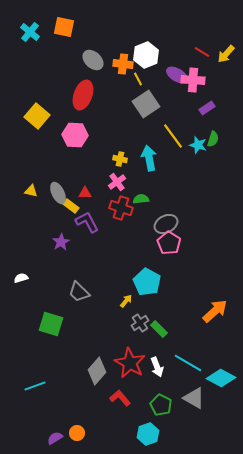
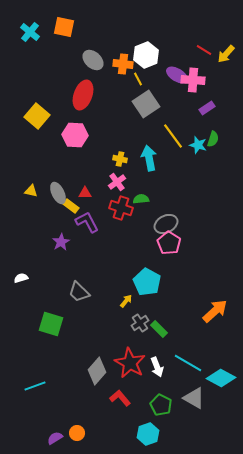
red line at (202, 52): moved 2 px right, 2 px up
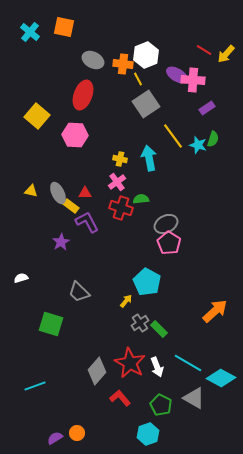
gray ellipse at (93, 60): rotated 15 degrees counterclockwise
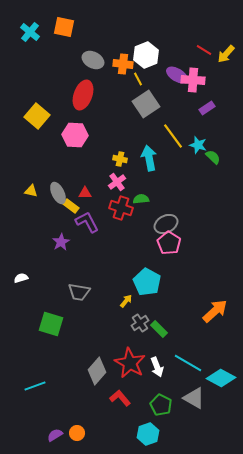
green semicircle at (213, 139): moved 18 px down; rotated 63 degrees counterclockwise
gray trapezoid at (79, 292): rotated 35 degrees counterclockwise
purple semicircle at (55, 438): moved 3 px up
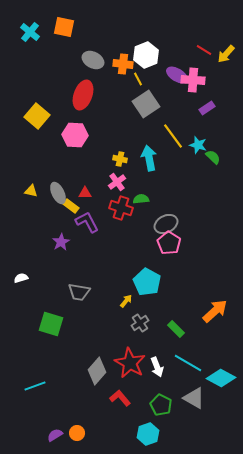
green rectangle at (159, 329): moved 17 px right
